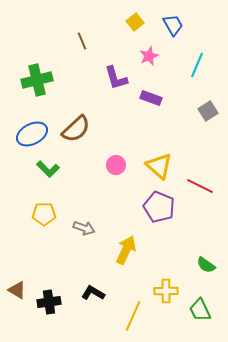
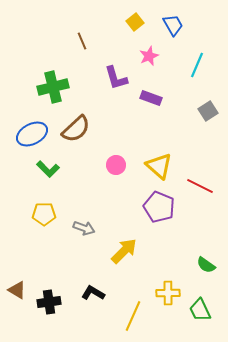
green cross: moved 16 px right, 7 px down
yellow arrow: moved 2 px left, 1 px down; rotated 20 degrees clockwise
yellow cross: moved 2 px right, 2 px down
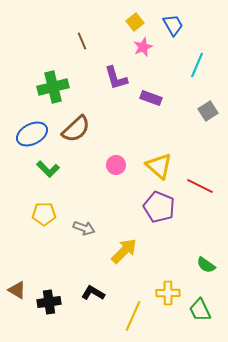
pink star: moved 6 px left, 9 px up
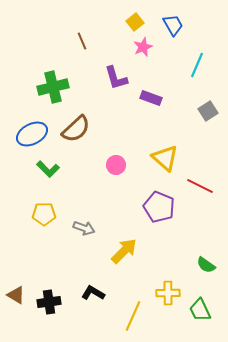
yellow triangle: moved 6 px right, 8 px up
brown triangle: moved 1 px left, 5 px down
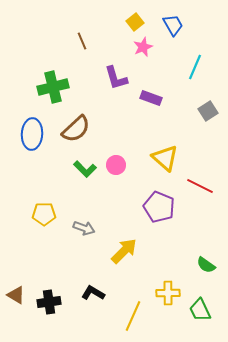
cyan line: moved 2 px left, 2 px down
blue ellipse: rotated 60 degrees counterclockwise
green L-shape: moved 37 px right
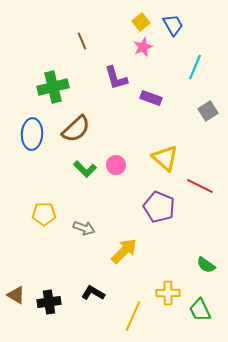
yellow square: moved 6 px right
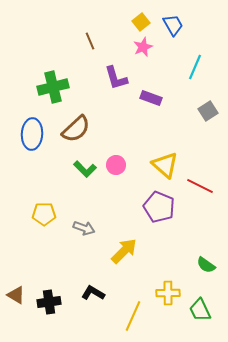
brown line: moved 8 px right
yellow triangle: moved 7 px down
